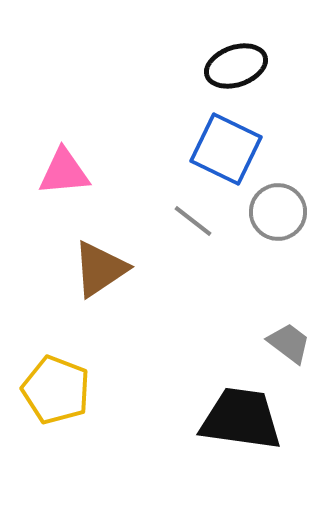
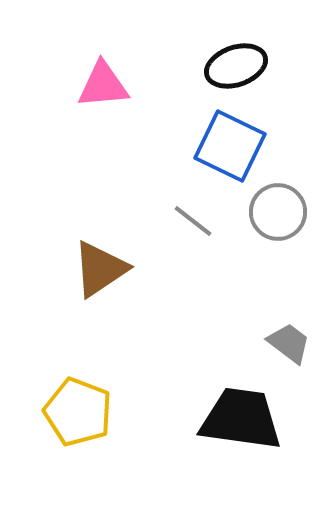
blue square: moved 4 px right, 3 px up
pink triangle: moved 39 px right, 87 px up
yellow pentagon: moved 22 px right, 22 px down
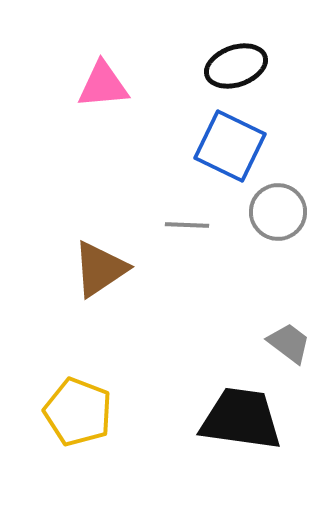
gray line: moved 6 px left, 4 px down; rotated 36 degrees counterclockwise
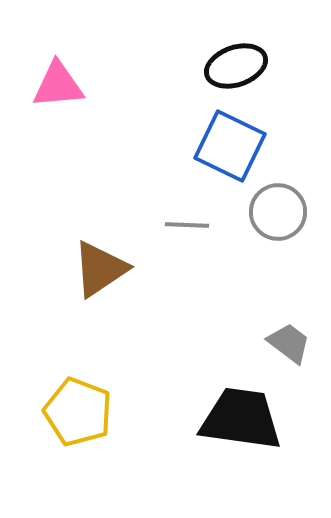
pink triangle: moved 45 px left
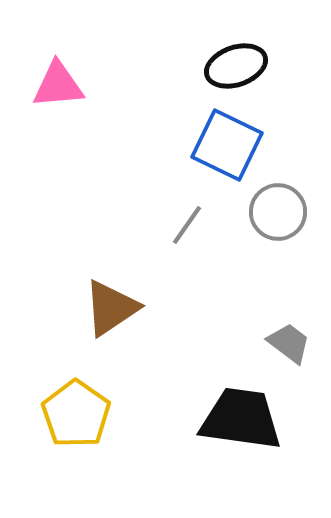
blue square: moved 3 px left, 1 px up
gray line: rotated 57 degrees counterclockwise
brown triangle: moved 11 px right, 39 px down
yellow pentagon: moved 2 px left, 2 px down; rotated 14 degrees clockwise
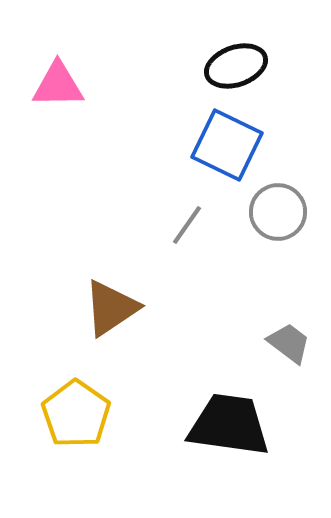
pink triangle: rotated 4 degrees clockwise
black trapezoid: moved 12 px left, 6 px down
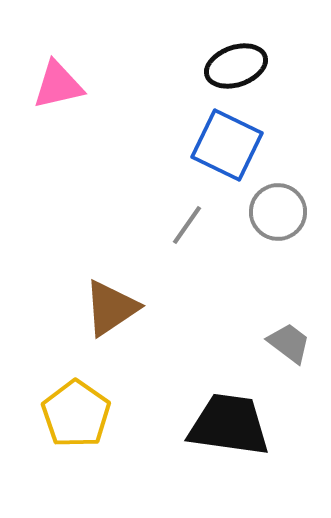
pink triangle: rotated 12 degrees counterclockwise
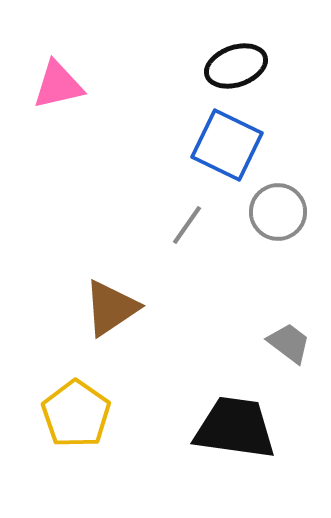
black trapezoid: moved 6 px right, 3 px down
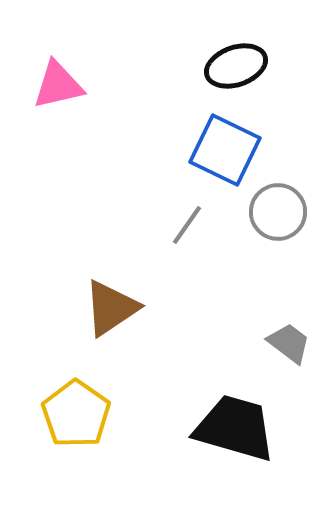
blue square: moved 2 px left, 5 px down
black trapezoid: rotated 8 degrees clockwise
